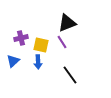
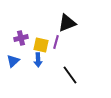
purple line: moved 6 px left; rotated 48 degrees clockwise
blue arrow: moved 2 px up
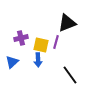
blue triangle: moved 1 px left, 1 px down
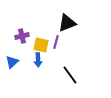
purple cross: moved 1 px right, 2 px up
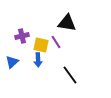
black triangle: rotated 30 degrees clockwise
purple line: rotated 48 degrees counterclockwise
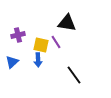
purple cross: moved 4 px left, 1 px up
black line: moved 4 px right
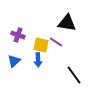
purple cross: rotated 32 degrees clockwise
purple line: rotated 24 degrees counterclockwise
blue triangle: moved 2 px right, 1 px up
